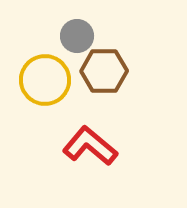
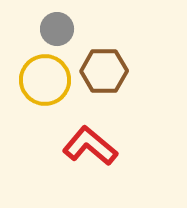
gray circle: moved 20 px left, 7 px up
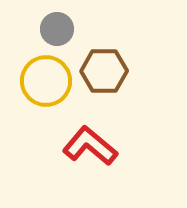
yellow circle: moved 1 px right, 1 px down
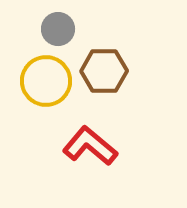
gray circle: moved 1 px right
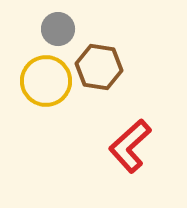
brown hexagon: moved 5 px left, 4 px up; rotated 9 degrees clockwise
red L-shape: moved 40 px right; rotated 82 degrees counterclockwise
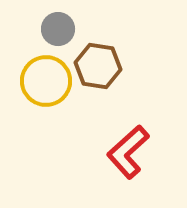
brown hexagon: moved 1 px left, 1 px up
red L-shape: moved 2 px left, 6 px down
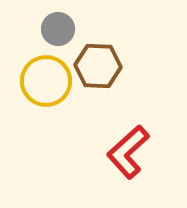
brown hexagon: rotated 6 degrees counterclockwise
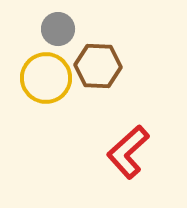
yellow circle: moved 3 px up
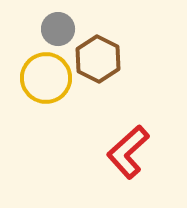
brown hexagon: moved 7 px up; rotated 24 degrees clockwise
